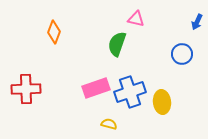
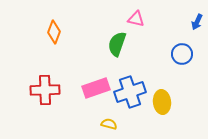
red cross: moved 19 px right, 1 px down
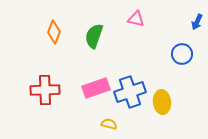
green semicircle: moved 23 px left, 8 px up
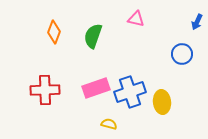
green semicircle: moved 1 px left
